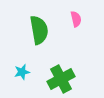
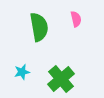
green semicircle: moved 3 px up
green cross: rotated 12 degrees counterclockwise
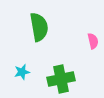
pink semicircle: moved 17 px right, 22 px down
green cross: rotated 28 degrees clockwise
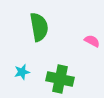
pink semicircle: moved 1 px left; rotated 49 degrees counterclockwise
green cross: moved 1 px left; rotated 24 degrees clockwise
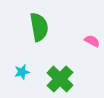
green cross: rotated 32 degrees clockwise
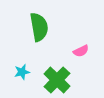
pink semicircle: moved 11 px left, 10 px down; rotated 126 degrees clockwise
green cross: moved 3 px left, 1 px down
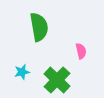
pink semicircle: rotated 77 degrees counterclockwise
